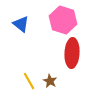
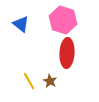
red ellipse: moved 5 px left
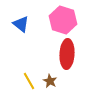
red ellipse: moved 1 px down
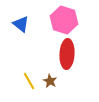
pink hexagon: moved 1 px right
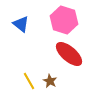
red ellipse: moved 2 px right; rotated 52 degrees counterclockwise
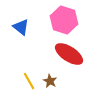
blue triangle: moved 3 px down
red ellipse: rotated 8 degrees counterclockwise
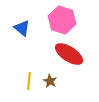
pink hexagon: moved 2 px left
blue triangle: moved 1 px right, 1 px down
yellow line: rotated 36 degrees clockwise
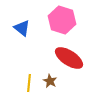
red ellipse: moved 4 px down
yellow line: moved 2 px down
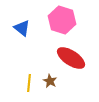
red ellipse: moved 2 px right
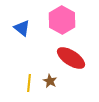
pink hexagon: rotated 12 degrees clockwise
